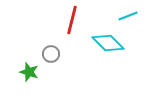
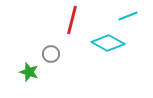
cyan diamond: rotated 16 degrees counterclockwise
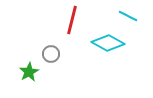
cyan line: rotated 48 degrees clockwise
green star: rotated 24 degrees clockwise
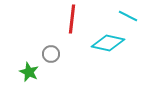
red line: moved 1 px up; rotated 8 degrees counterclockwise
cyan diamond: rotated 16 degrees counterclockwise
green star: rotated 18 degrees counterclockwise
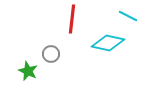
green star: moved 1 px left, 1 px up
